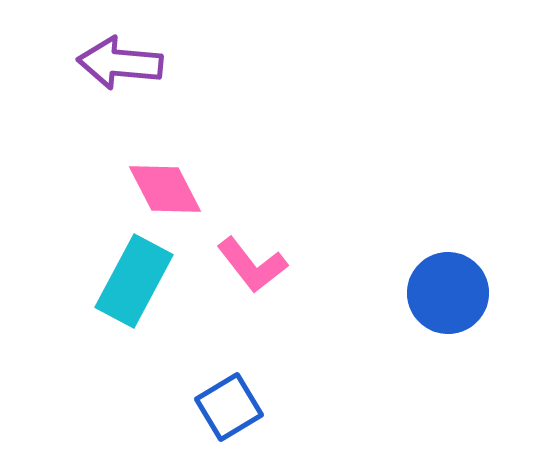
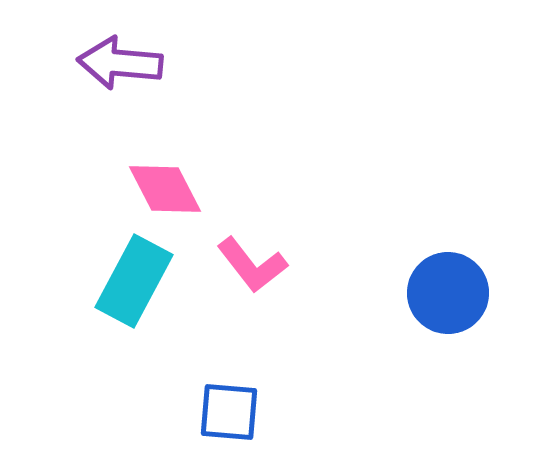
blue square: moved 5 px down; rotated 36 degrees clockwise
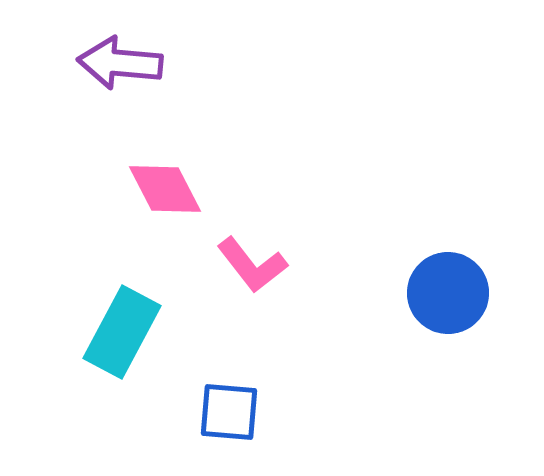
cyan rectangle: moved 12 px left, 51 px down
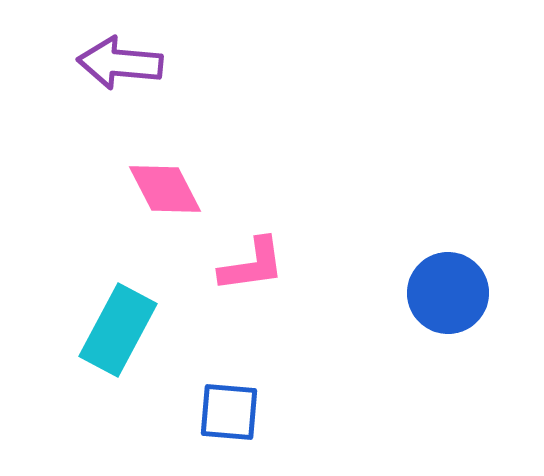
pink L-shape: rotated 60 degrees counterclockwise
cyan rectangle: moved 4 px left, 2 px up
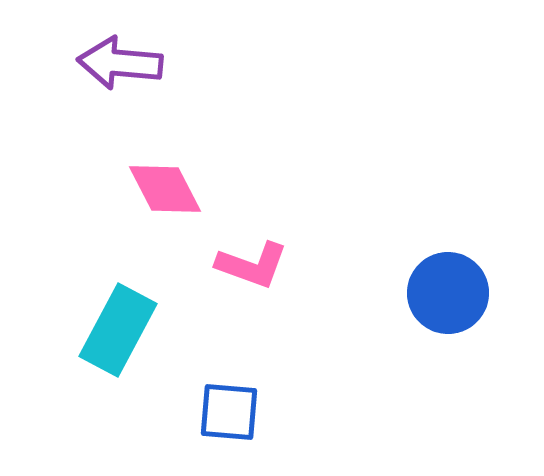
pink L-shape: rotated 28 degrees clockwise
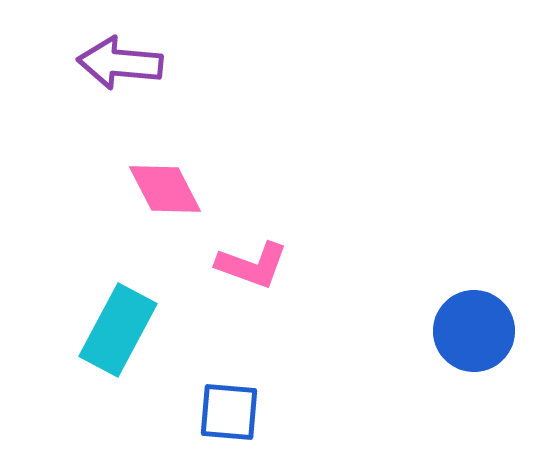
blue circle: moved 26 px right, 38 px down
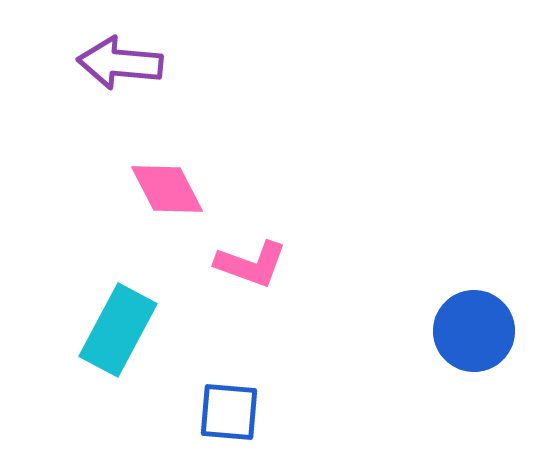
pink diamond: moved 2 px right
pink L-shape: moved 1 px left, 1 px up
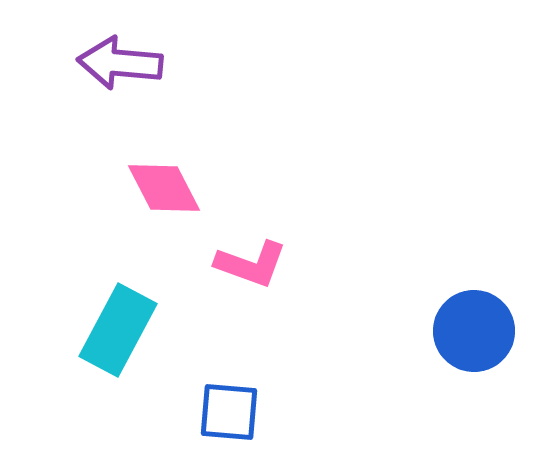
pink diamond: moved 3 px left, 1 px up
